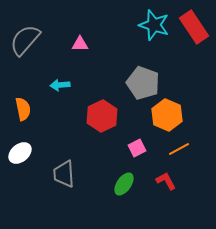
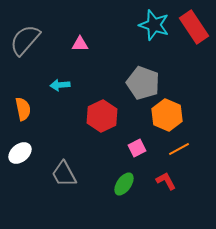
gray trapezoid: rotated 24 degrees counterclockwise
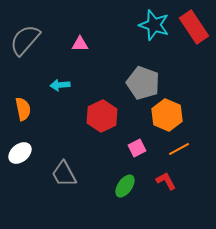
green ellipse: moved 1 px right, 2 px down
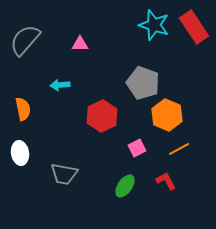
white ellipse: rotated 60 degrees counterclockwise
gray trapezoid: rotated 52 degrees counterclockwise
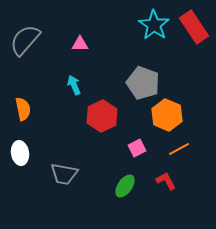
cyan star: rotated 16 degrees clockwise
cyan arrow: moved 14 px right; rotated 72 degrees clockwise
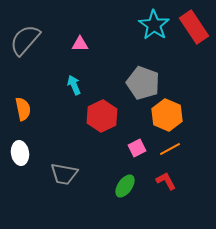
orange line: moved 9 px left
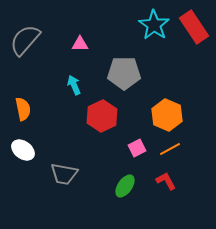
gray pentagon: moved 19 px left, 10 px up; rotated 20 degrees counterclockwise
white ellipse: moved 3 px right, 3 px up; rotated 45 degrees counterclockwise
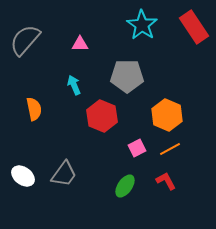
cyan star: moved 12 px left
gray pentagon: moved 3 px right, 3 px down
orange semicircle: moved 11 px right
red hexagon: rotated 12 degrees counterclockwise
white ellipse: moved 26 px down
gray trapezoid: rotated 64 degrees counterclockwise
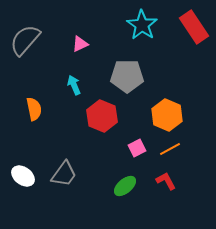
pink triangle: rotated 24 degrees counterclockwise
green ellipse: rotated 15 degrees clockwise
